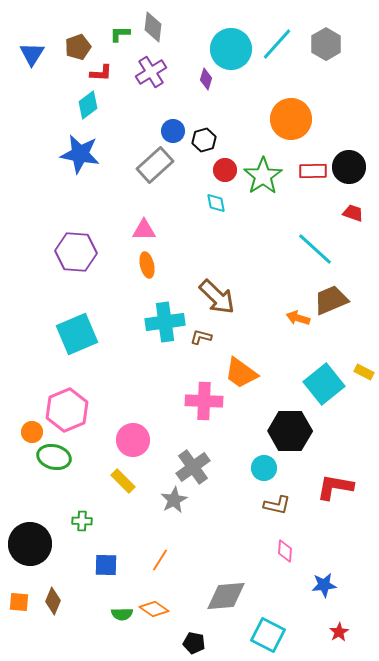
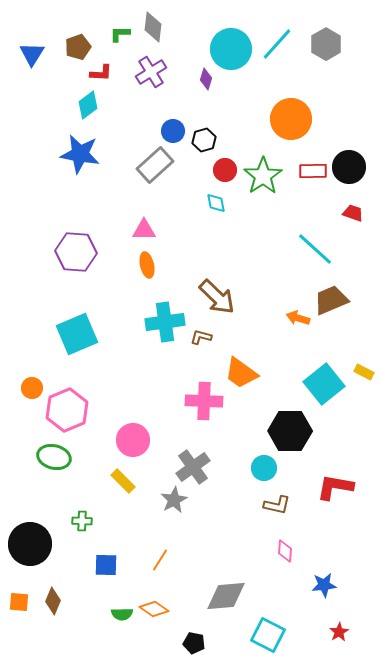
orange circle at (32, 432): moved 44 px up
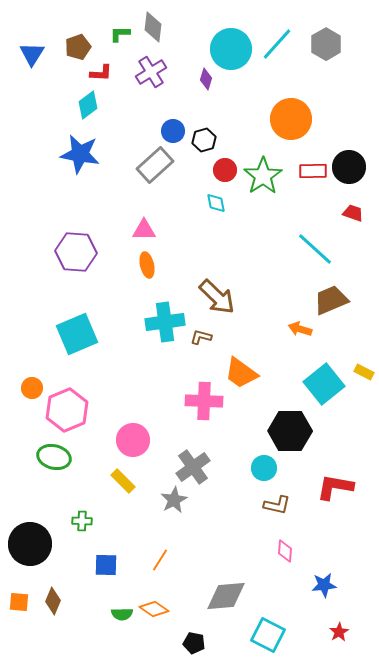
orange arrow at (298, 318): moved 2 px right, 11 px down
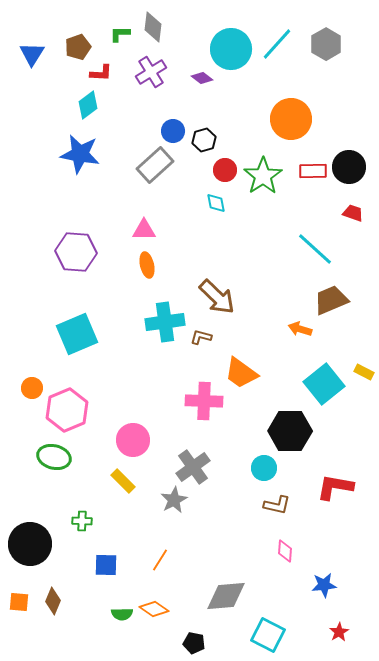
purple diamond at (206, 79): moved 4 px left, 1 px up; rotated 70 degrees counterclockwise
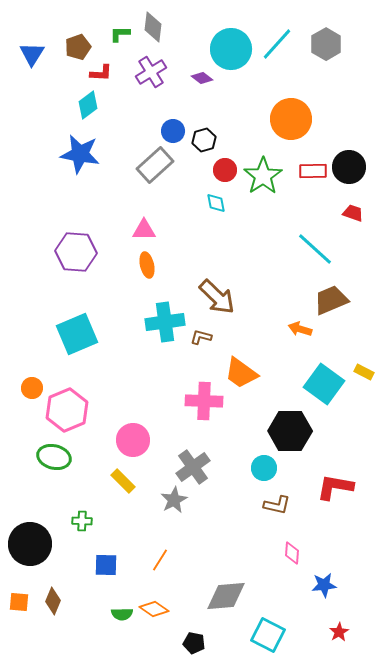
cyan square at (324, 384): rotated 15 degrees counterclockwise
pink diamond at (285, 551): moved 7 px right, 2 px down
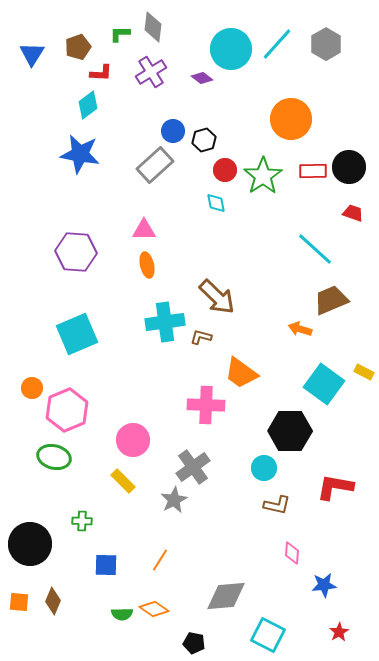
pink cross at (204, 401): moved 2 px right, 4 px down
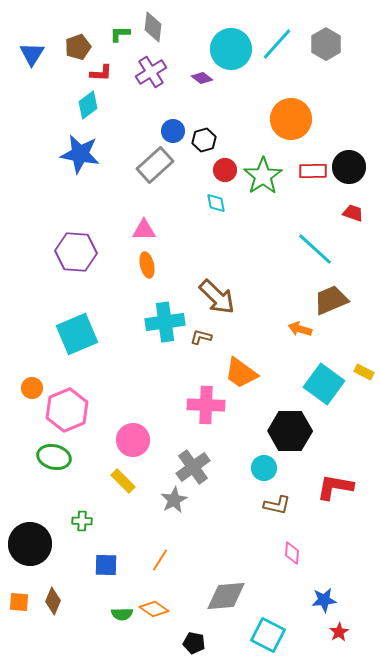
blue star at (324, 585): moved 15 px down
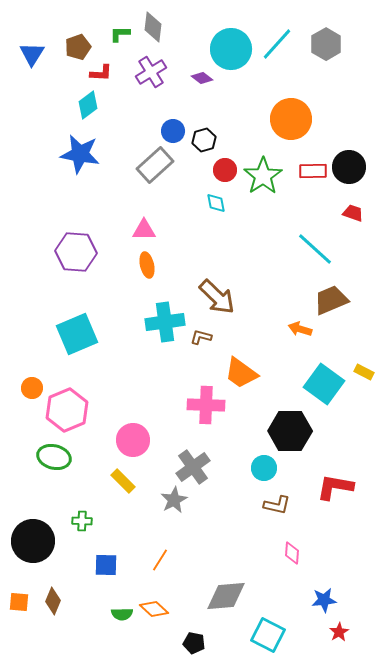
black circle at (30, 544): moved 3 px right, 3 px up
orange diamond at (154, 609): rotated 8 degrees clockwise
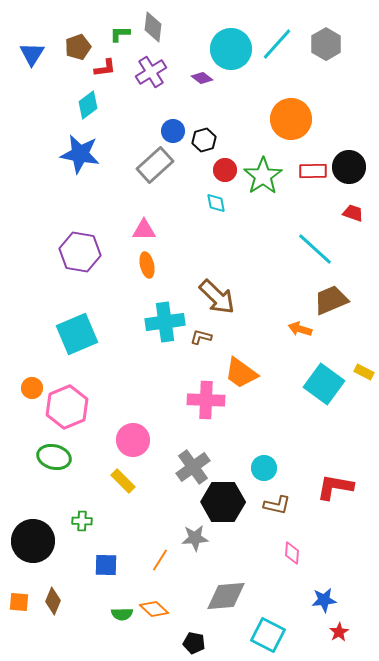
red L-shape at (101, 73): moved 4 px right, 5 px up; rotated 10 degrees counterclockwise
purple hexagon at (76, 252): moved 4 px right; rotated 6 degrees clockwise
pink cross at (206, 405): moved 5 px up
pink hexagon at (67, 410): moved 3 px up
black hexagon at (290, 431): moved 67 px left, 71 px down
gray star at (174, 500): moved 21 px right, 38 px down; rotated 24 degrees clockwise
